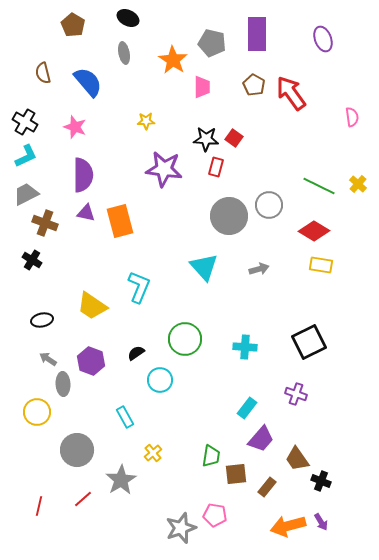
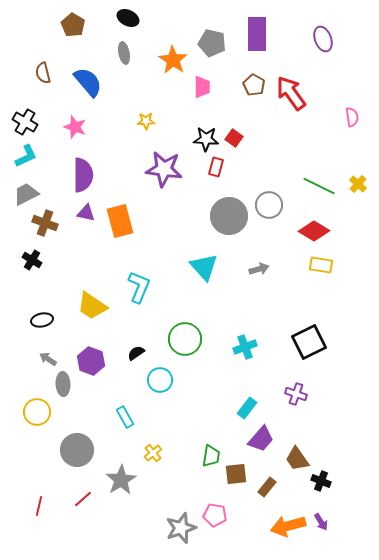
cyan cross at (245, 347): rotated 25 degrees counterclockwise
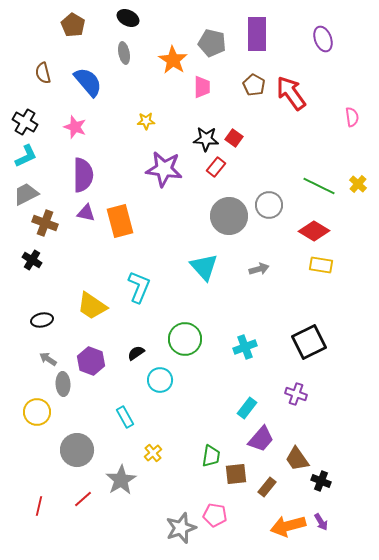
red rectangle at (216, 167): rotated 24 degrees clockwise
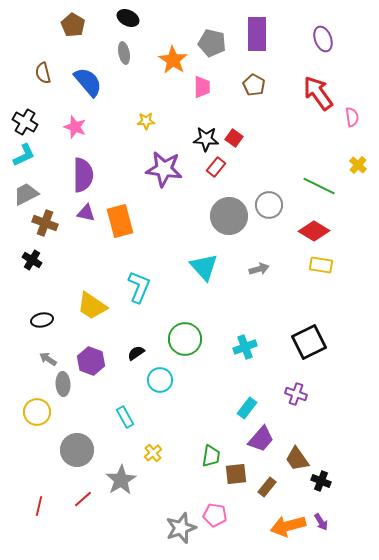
red arrow at (291, 93): moved 27 px right
cyan L-shape at (26, 156): moved 2 px left, 1 px up
yellow cross at (358, 184): moved 19 px up
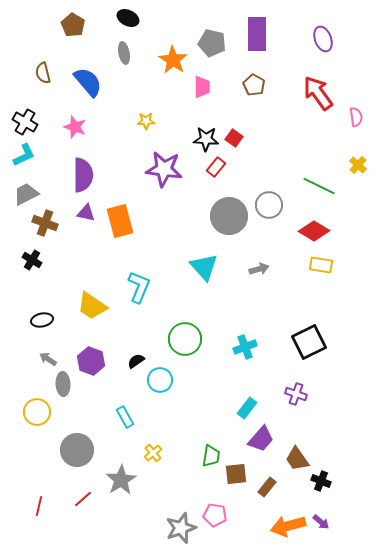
pink semicircle at (352, 117): moved 4 px right
black semicircle at (136, 353): moved 8 px down
purple arrow at (321, 522): rotated 18 degrees counterclockwise
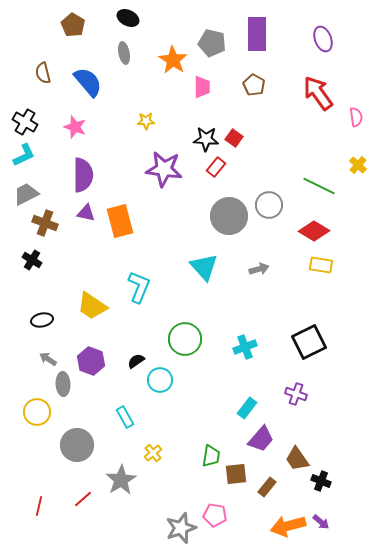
gray circle at (77, 450): moved 5 px up
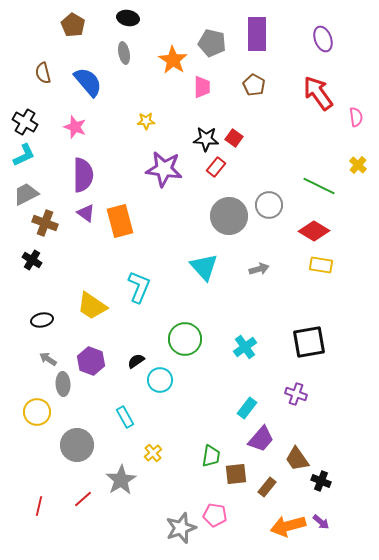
black ellipse at (128, 18): rotated 15 degrees counterclockwise
purple triangle at (86, 213): rotated 24 degrees clockwise
black square at (309, 342): rotated 16 degrees clockwise
cyan cross at (245, 347): rotated 15 degrees counterclockwise
